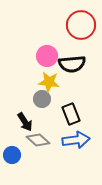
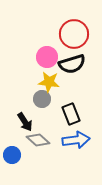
red circle: moved 7 px left, 9 px down
pink circle: moved 1 px down
black semicircle: rotated 12 degrees counterclockwise
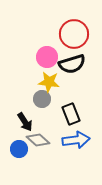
blue circle: moved 7 px right, 6 px up
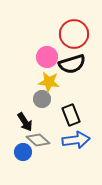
black rectangle: moved 1 px down
blue circle: moved 4 px right, 3 px down
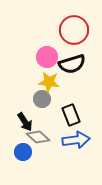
red circle: moved 4 px up
gray diamond: moved 3 px up
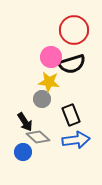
pink circle: moved 4 px right
